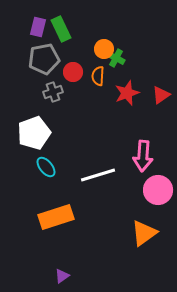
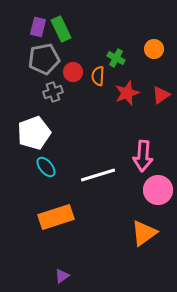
orange circle: moved 50 px right
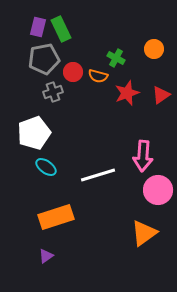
orange semicircle: rotated 78 degrees counterclockwise
cyan ellipse: rotated 15 degrees counterclockwise
purple triangle: moved 16 px left, 20 px up
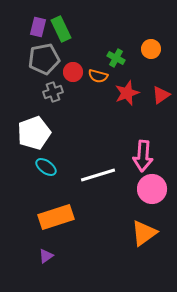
orange circle: moved 3 px left
pink circle: moved 6 px left, 1 px up
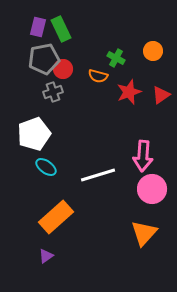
orange circle: moved 2 px right, 2 px down
red circle: moved 10 px left, 3 px up
red star: moved 2 px right, 1 px up
white pentagon: moved 1 px down
orange rectangle: rotated 24 degrees counterclockwise
orange triangle: rotated 12 degrees counterclockwise
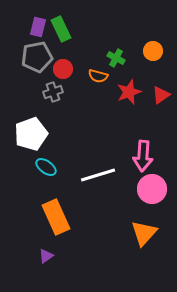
gray pentagon: moved 7 px left, 2 px up
white pentagon: moved 3 px left
orange rectangle: rotated 72 degrees counterclockwise
